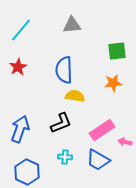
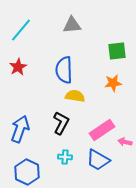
black L-shape: rotated 40 degrees counterclockwise
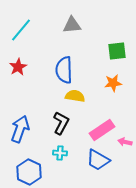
cyan cross: moved 5 px left, 4 px up
blue hexagon: moved 2 px right
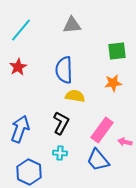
pink rectangle: rotated 20 degrees counterclockwise
blue trapezoid: rotated 20 degrees clockwise
